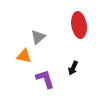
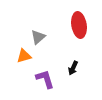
orange triangle: rotated 28 degrees counterclockwise
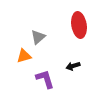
black arrow: moved 2 px up; rotated 48 degrees clockwise
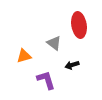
gray triangle: moved 16 px right, 6 px down; rotated 42 degrees counterclockwise
black arrow: moved 1 px left, 1 px up
purple L-shape: moved 1 px right, 1 px down
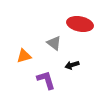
red ellipse: moved 1 px right, 1 px up; rotated 70 degrees counterclockwise
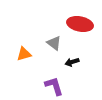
orange triangle: moved 2 px up
black arrow: moved 3 px up
purple L-shape: moved 8 px right, 6 px down
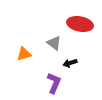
black arrow: moved 2 px left, 1 px down
purple L-shape: moved 3 px up; rotated 40 degrees clockwise
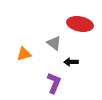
black arrow: moved 1 px right, 1 px up; rotated 16 degrees clockwise
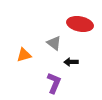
orange triangle: moved 1 px down
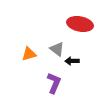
gray triangle: moved 3 px right, 6 px down
orange triangle: moved 5 px right, 1 px up
black arrow: moved 1 px right, 1 px up
